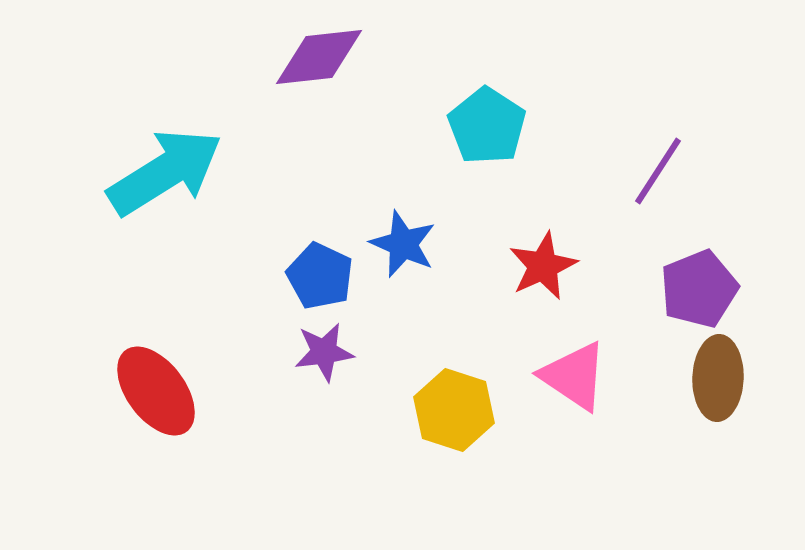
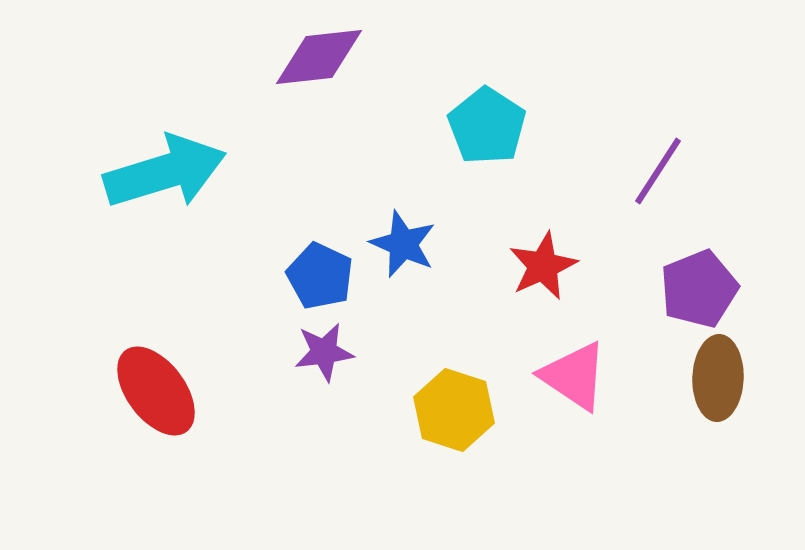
cyan arrow: rotated 15 degrees clockwise
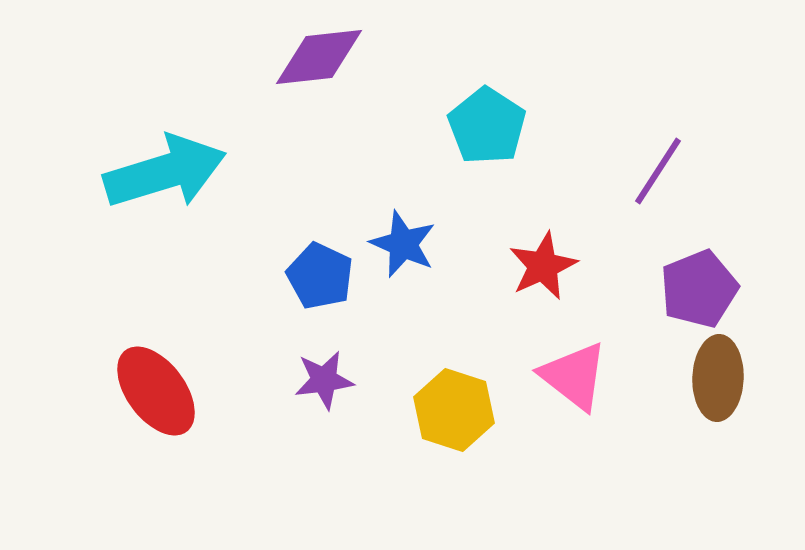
purple star: moved 28 px down
pink triangle: rotated 4 degrees clockwise
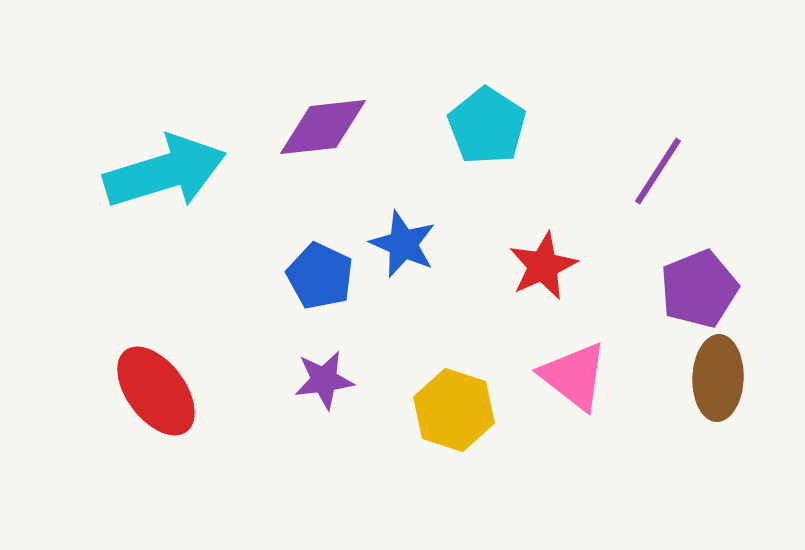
purple diamond: moved 4 px right, 70 px down
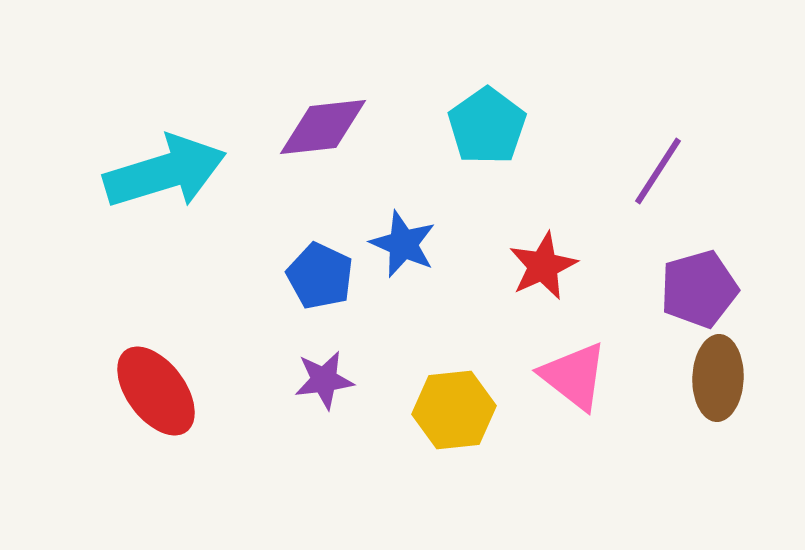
cyan pentagon: rotated 4 degrees clockwise
purple pentagon: rotated 6 degrees clockwise
yellow hexagon: rotated 24 degrees counterclockwise
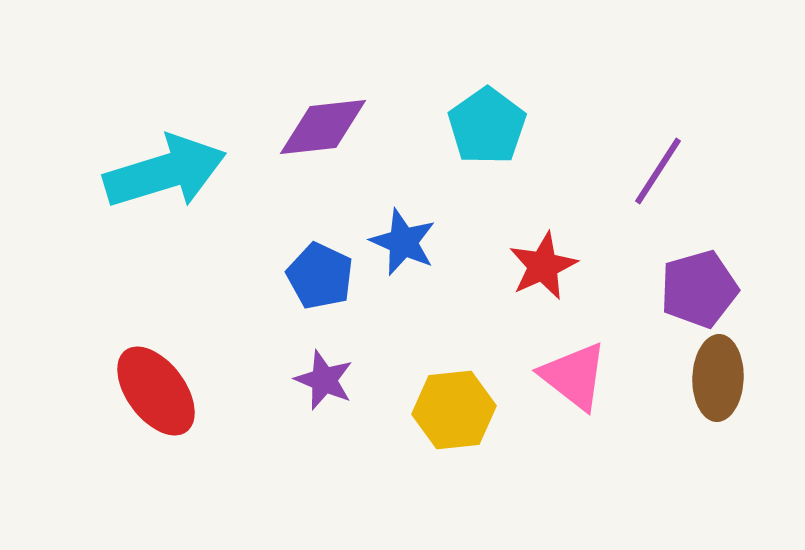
blue star: moved 2 px up
purple star: rotated 30 degrees clockwise
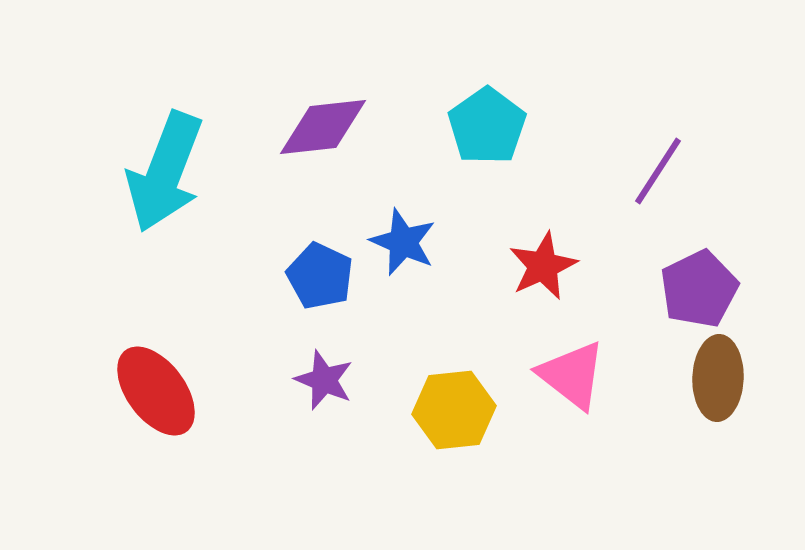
cyan arrow: rotated 128 degrees clockwise
purple pentagon: rotated 10 degrees counterclockwise
pink triangle: moved 2 px left, 1 px up
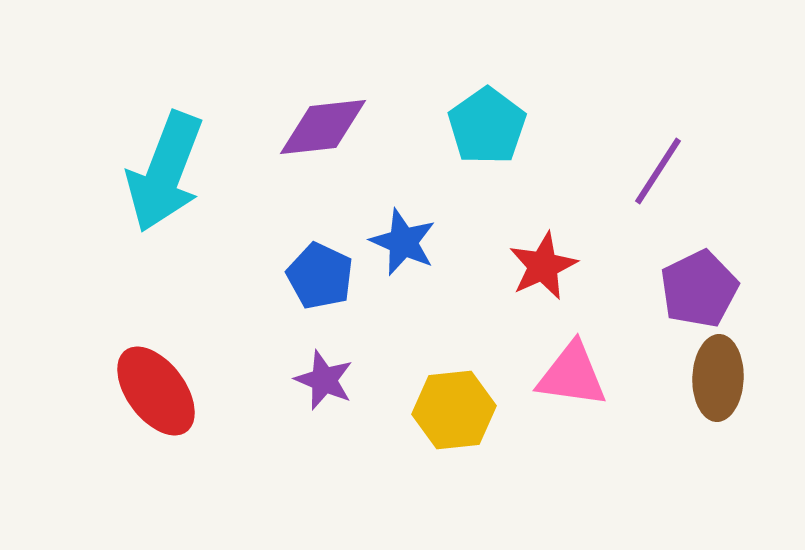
pink triangle: rotated 30 degrees counterclockwise
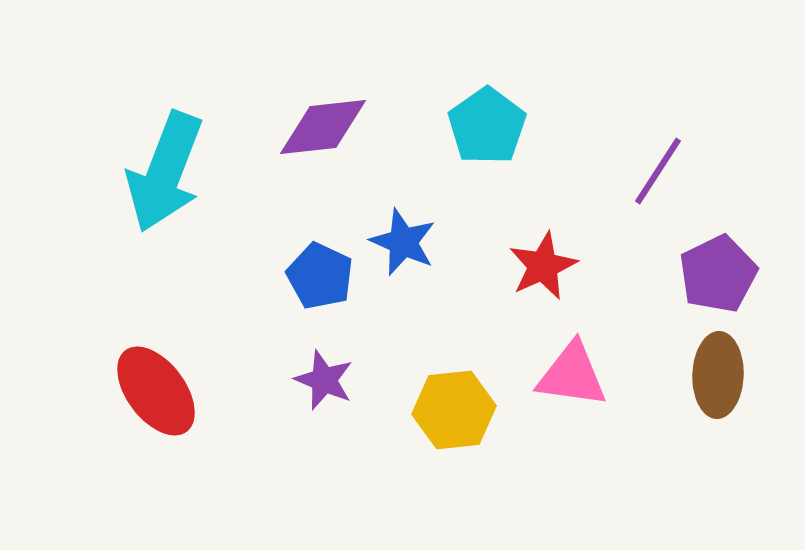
purple pentagon: moved 19 px right, 15 px up
brown ellipse: moved 3 px up
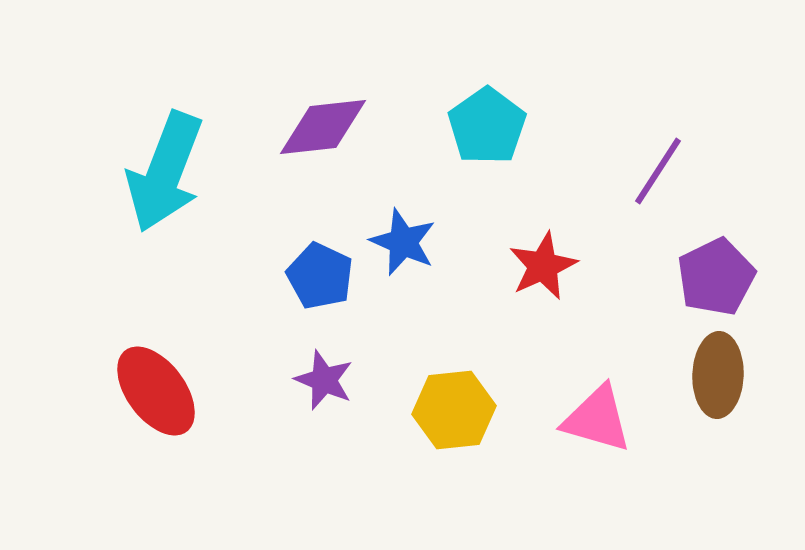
purple pentagon: moved 2 px left, 3 px down
pink triangle: moved 25 px right, 44 px down; rotated 8 degrees clockwise
